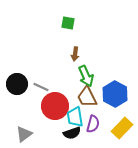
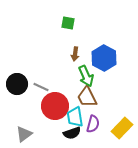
blue hexagon: moved 11 px left, 36 px up
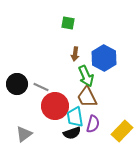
yellow rectangle: moved 3 px down
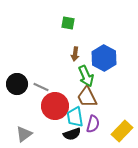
black semicircle: moved 1 px down
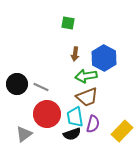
green arrow: rotated 105 degrees clockwise
brown trapezoid: rotated 85 degrees counterclockwise
red circle: moved 8 px left, 8 px down
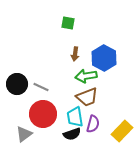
red circle: moved 4 px left
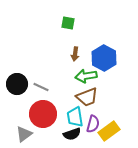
yellow rectangle: moved 13 px left; rotated 10 degrees clockwise
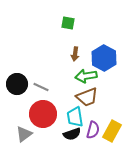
purple semicircle: moved 6 px down
yellow rectangle: moved 3 px right; rotated 25 degrees counterclockwise
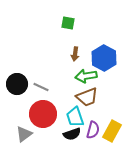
cyan trapezoid: rotated 10 degrees counterclockwise
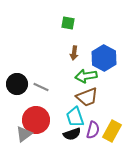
brown arrow: moved 1 px left, 1 px up
red circle: moved 7 px left, 6 px down
